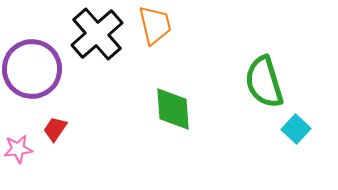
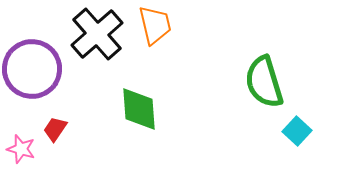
green diamond: moved 34 px left
cyan square: moved 1 px right, 2 px down
pink star: moved 3 px right; rotated 24 degrees clockwise
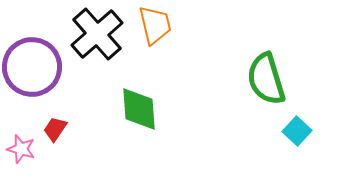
purple circle: moved 2 px up
green semicircle: moved 2 px right, 3 px up
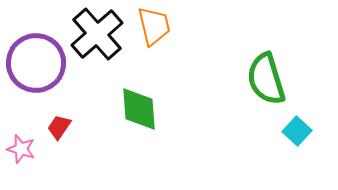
orange trapezoid: moved 1 px left, 1 px down
purple circle: moved 4 px right, 4 px up
red trapezoid: moved 4 px right, 2 px up
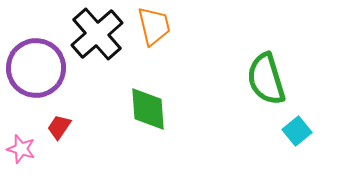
purple circle: moved 5 px down
green diamond: moved 9 px right
cyan square: rotated 8 degrees clockwise
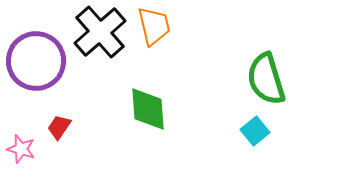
black cross: moved 3 px right, 2 px up
purple circle: moved 7 px up
cyan square: moved 42 px left
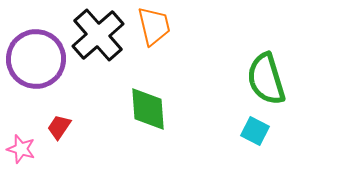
black cross: moved 2 px left, 3 px down
purple circle: moved 2 px up
cyan square: rotated 24 degrees counterclockwise
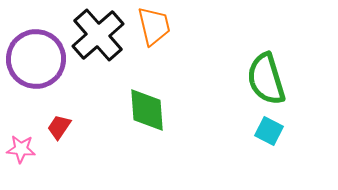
green diamond: moved 1 px left, 1 px down
cyan square: moved 14 px right
pink star: rotated 12 degrees counterclockwise
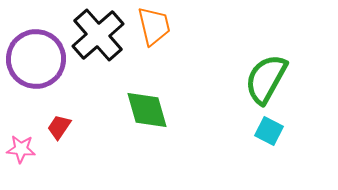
green semicircle: rotated 46 degrees clockwise
green diamond: rotated 12 degrees counterclockwise
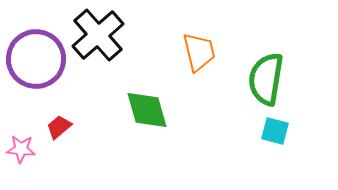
orange trapezoid: moved 45 px right, 26 px down
green semicircle: rotated 20 degrees counterclockwise
red trapezoid: rotated 16 degrees clockwise
cyan square: moved 6 px right; rotated 12 degrees counterclockwise
